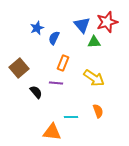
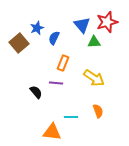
brown square: moved 25 px up
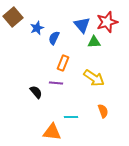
brown square: moved 6 px left, 26 px up
orange semicircle: moved 5 px right
